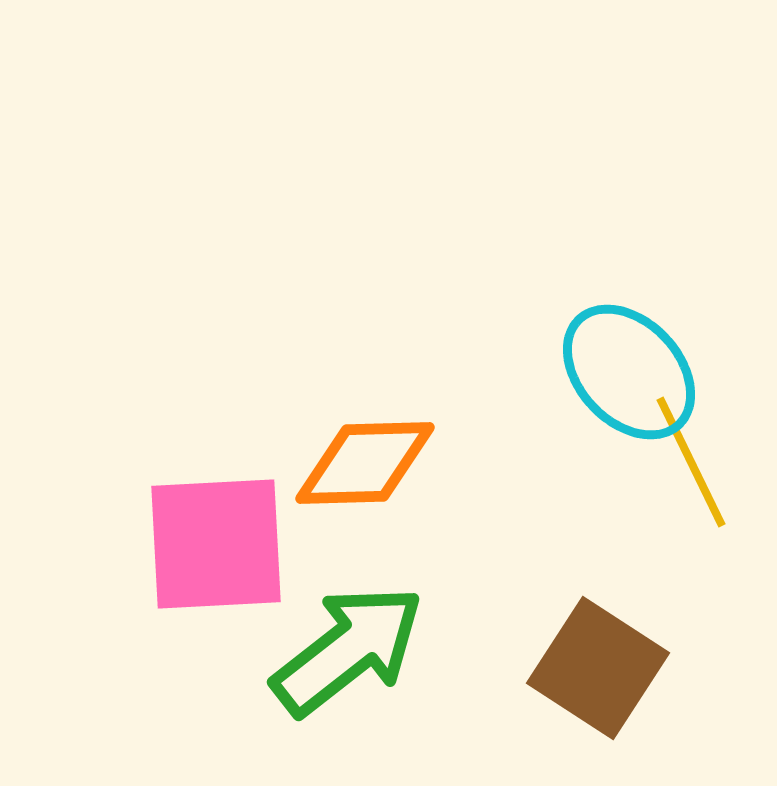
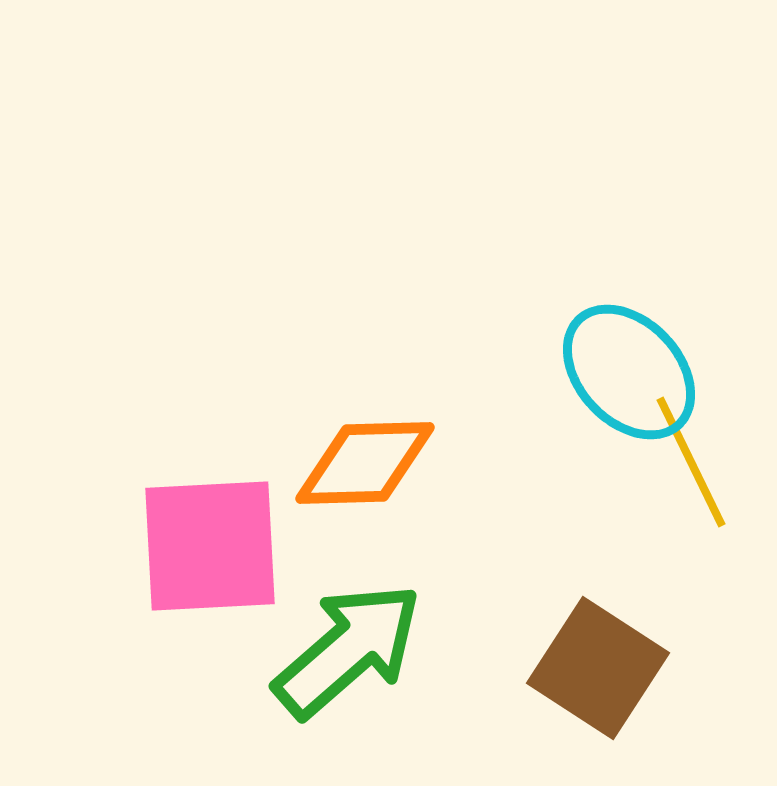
pink square: moved 6 px left, 2 px down
green arrow: rotated 3 degrees counterclockwise
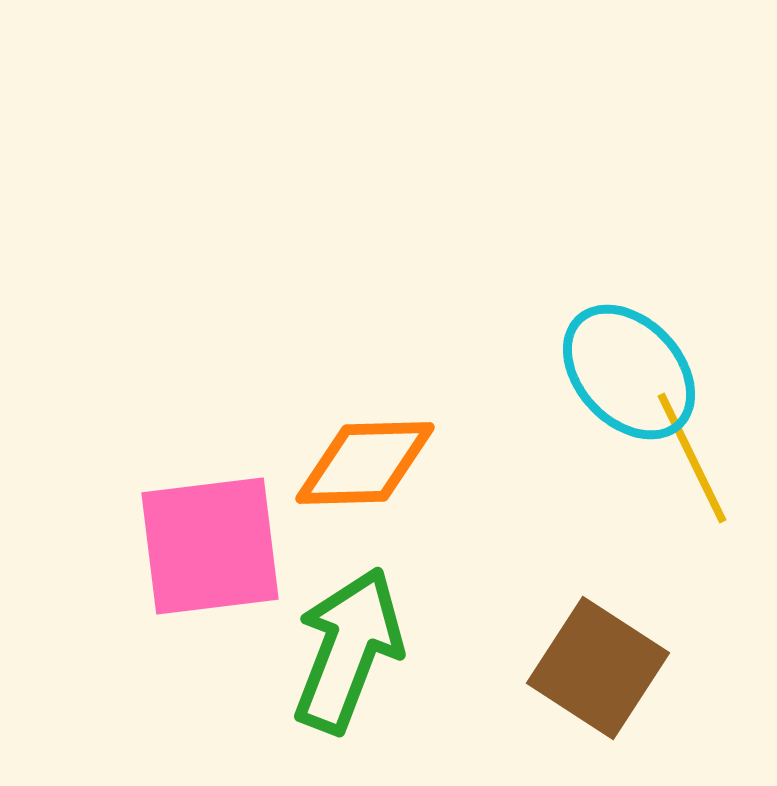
yellow line: moved 1 px right, 4 px up
pink square: rotated 4 degrees counterclockwise
green arrow: rotated 28 degrees counterclockwise
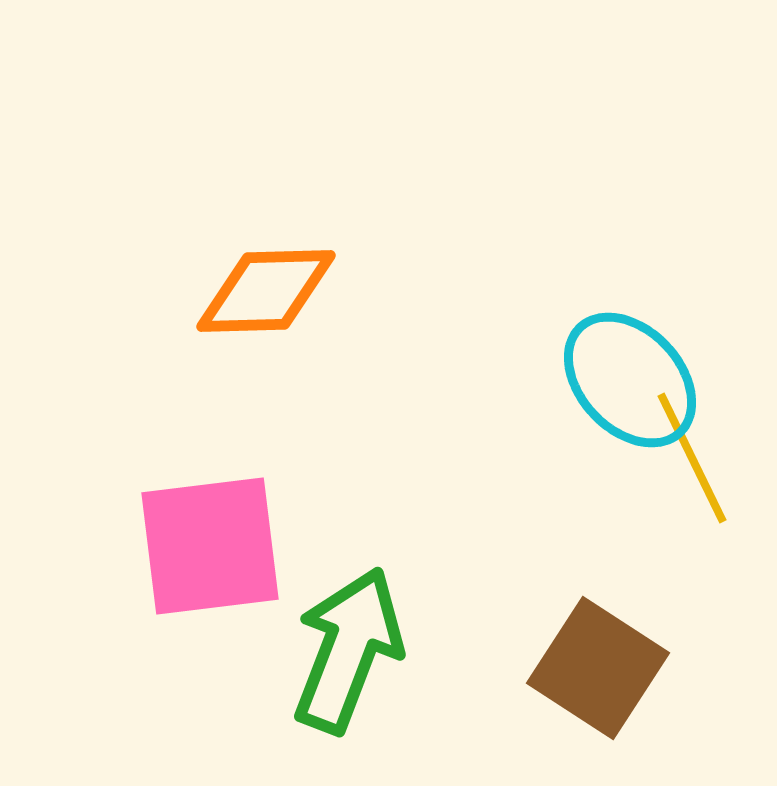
cyan ellipse: moved 1 px right, 8 px down
orange diamond: moved 99 px left, 172 px up
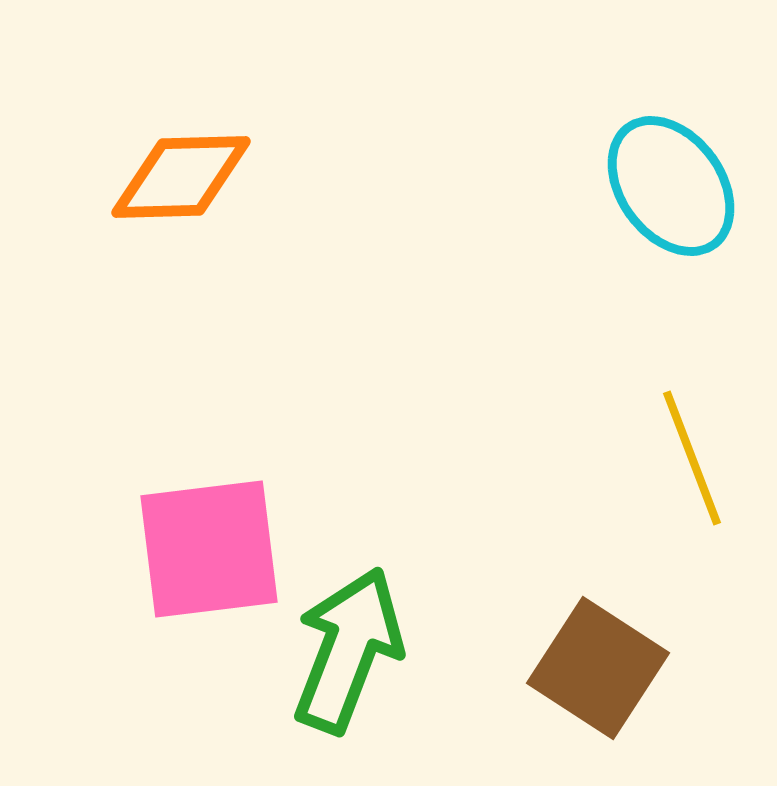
orange diamond: moved 85 px left, 114 px up
cyan ellipse: moved 41 px right, 194 px up; rotated 7 degrees clockwise
yellow line: rotated 5 degrees clockwise
pink square: moved 1 px left, 3 px down
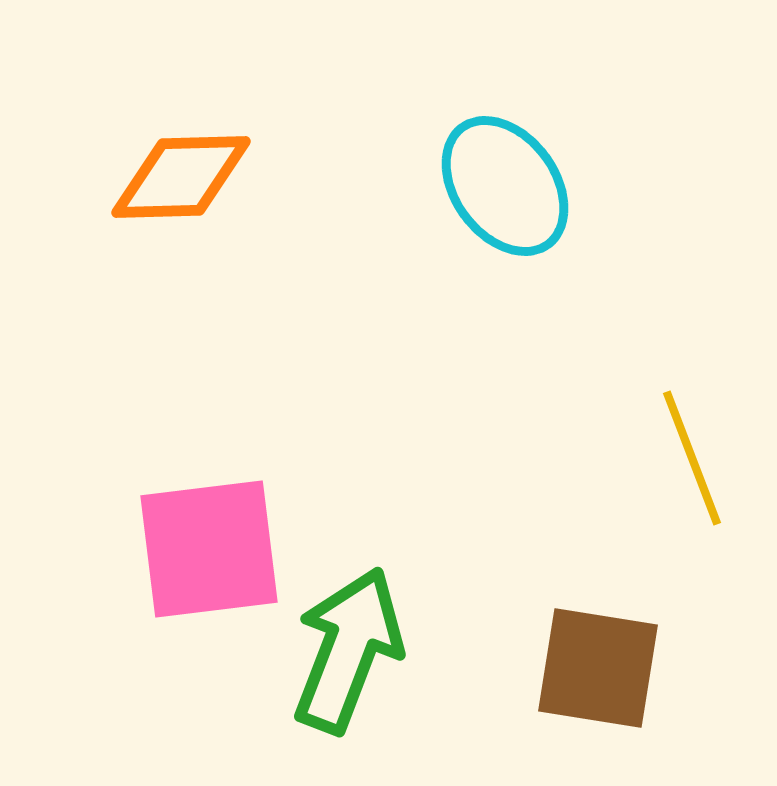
cyan ellipse: moved 166 px left
brown square: rotated 24 degrees counterclockwise
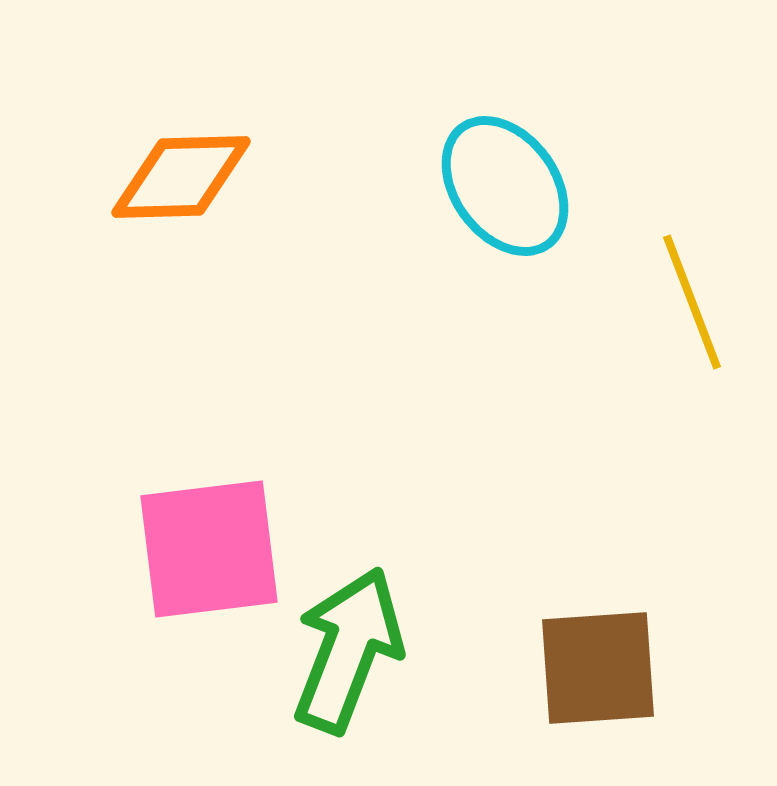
yellow line: moved 156 px up
brown square: rotated 13 degrees counterclockwise
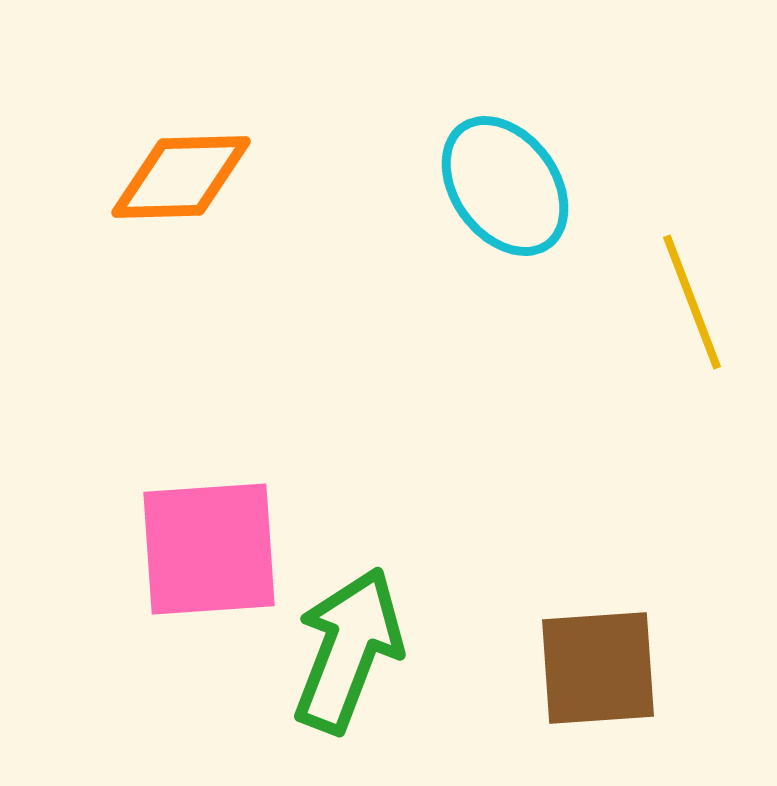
pink square: rotated 3 degrees clockwise
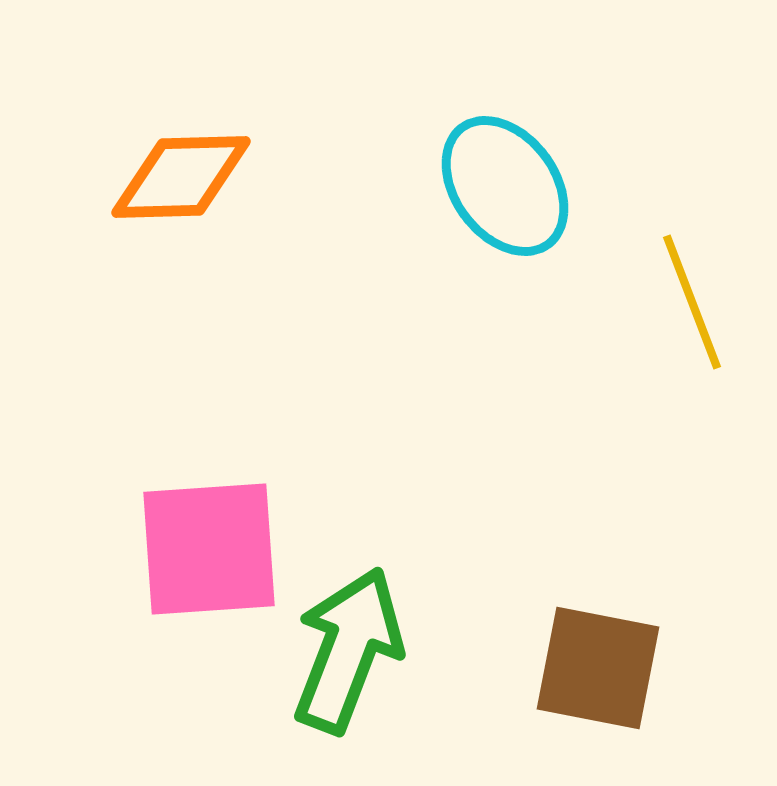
brown square: rotated 15 degrees clockwise
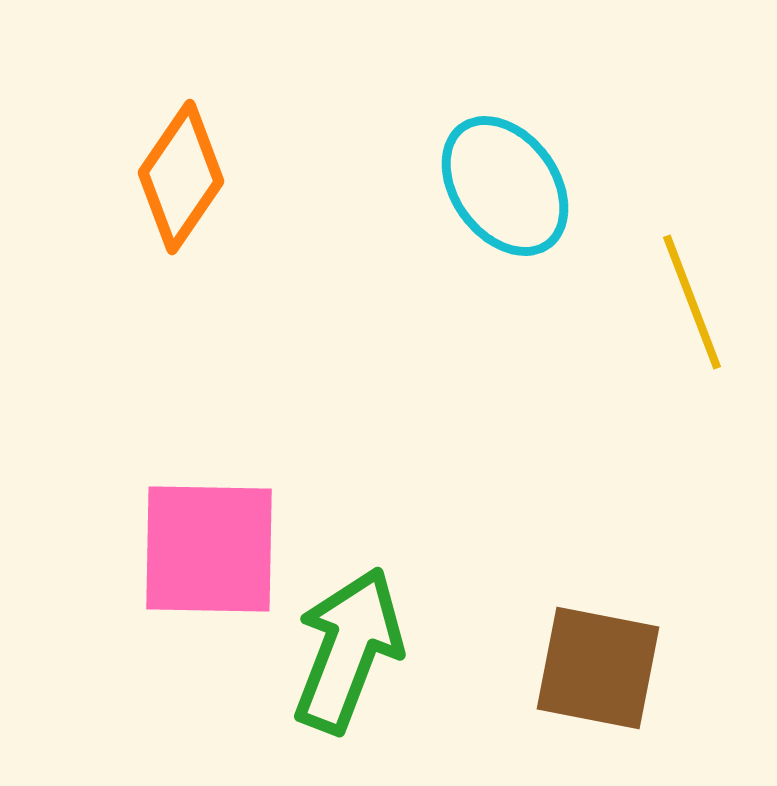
orange diamond: rotated 54 degrees counterclockwise
pink square: rotated 5 degrees clockwise
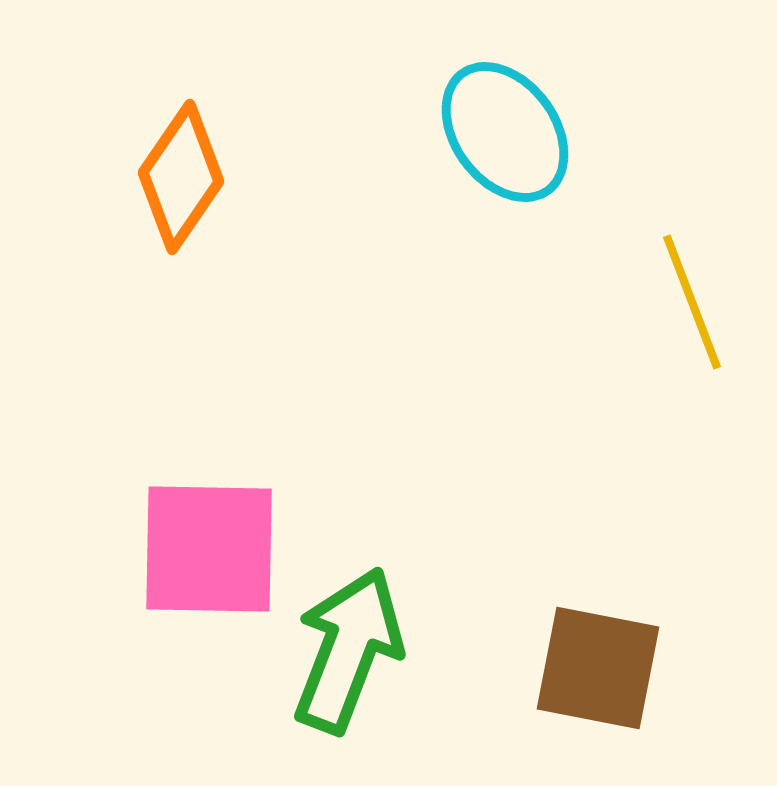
cyan ellipse: moved 54 px up
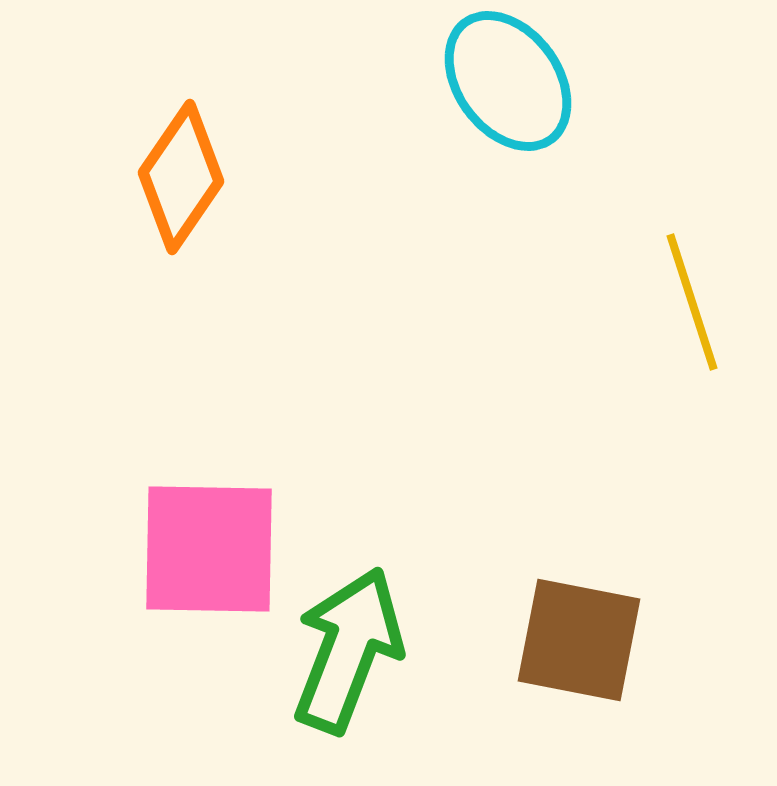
cyan ellipse: moved 3 px right, 51 px up
yellow line: rotated 3 degrees clockwise
brown square: moved 19 px left, 28 px up
